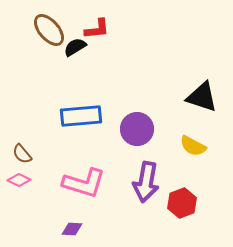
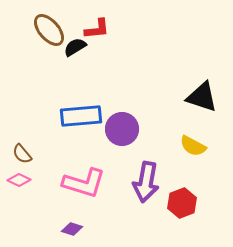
purple circle: moved 15 px left
purple diamond: rotated 15 degrees clockwise
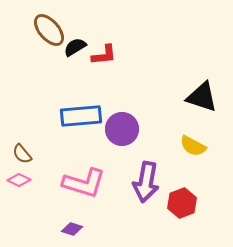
red L-shape: moved 7 px right, 26 px down
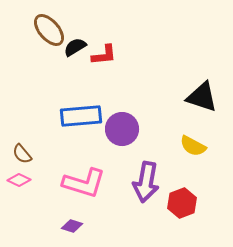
purple diamond: moved 3 px up
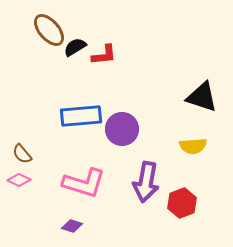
yellow semicircle: rotated 32 degrees counterclockwise
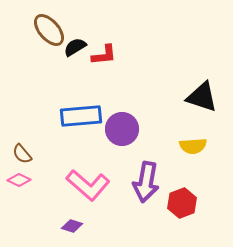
pink L-shape: moved 4 px right, 2 px down; rotated 24 degrees clockwise
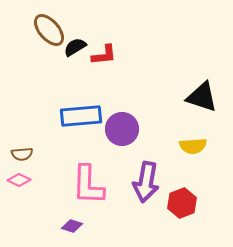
brown semicircle: rotated 55 degrees counterclockwise
pink L-shape: rotated 51 degrees clockwise
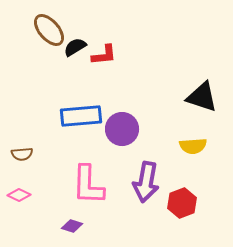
pink diamond: moved 15 px down
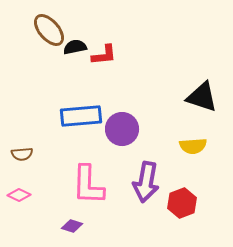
black semicircle: rotated 20 degrees clockwise
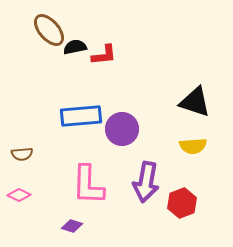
black triangle: moved 7 px left, 5 px down
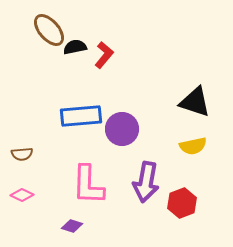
red L-shape: rotated 44 degrees counterclockwise
yellow semicircle: rotated 8 degrees counterclockwise
pink diamond: moved 3 px right
